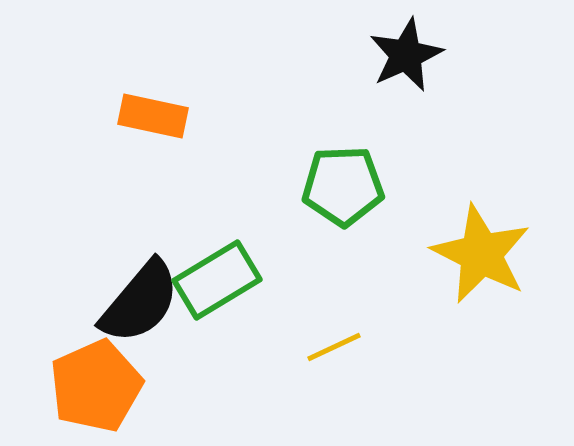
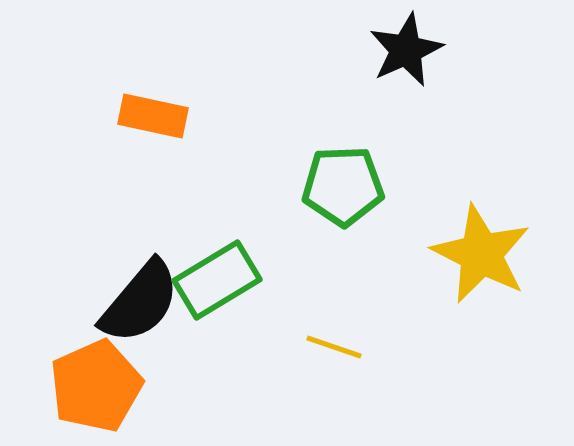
black star: moved 5 px up
yellow line: rotated 44 degrees clockwise
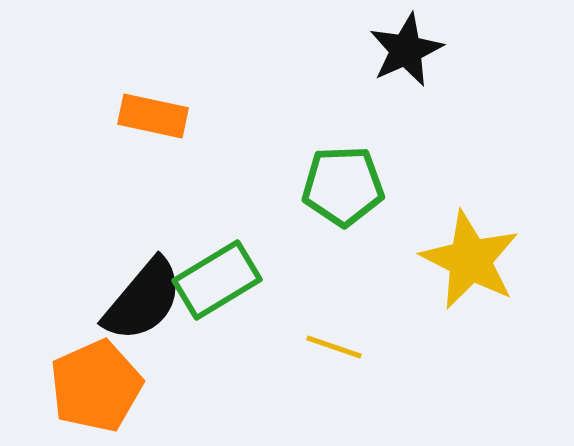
yellow star: moved 11 px left, 6 px down
black semicircle: moved 3 px right, 2 px up
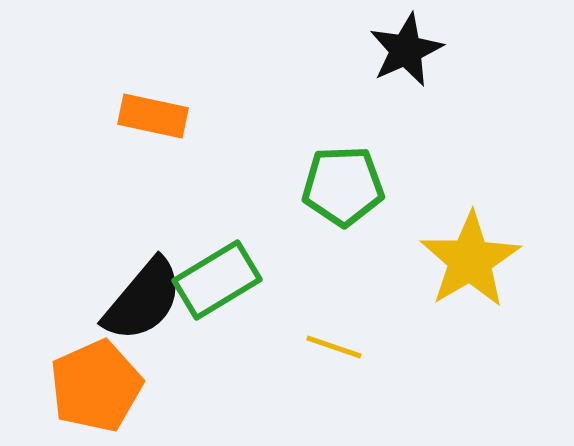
yellow star: rotated 14 degrees clockwise
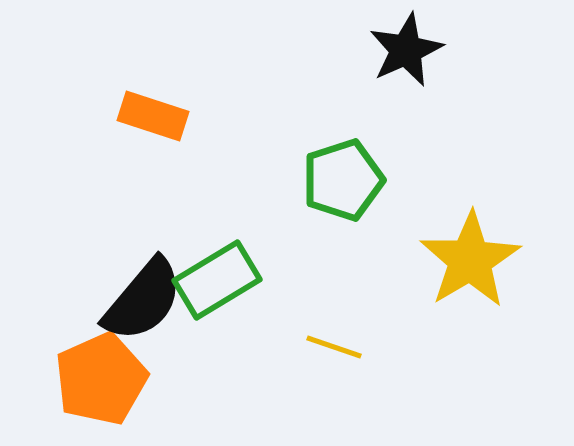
orange rectangle: rotated 6 degrees clockwise
green pentagon: moved 6 px up; rotated 16 degrees counterclockwise
orange pentagon: moved 5 px right, 7 px up
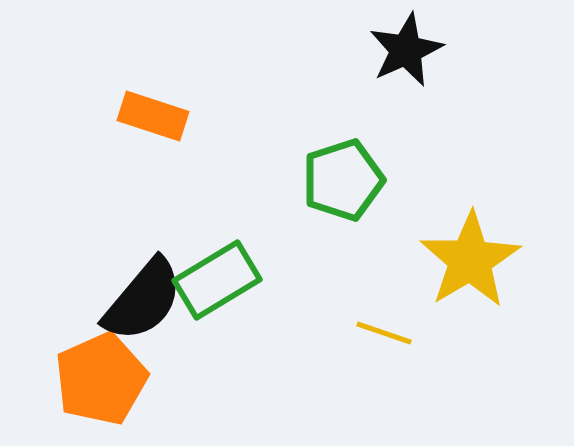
yellow line: moved 50 px right, 14 px up
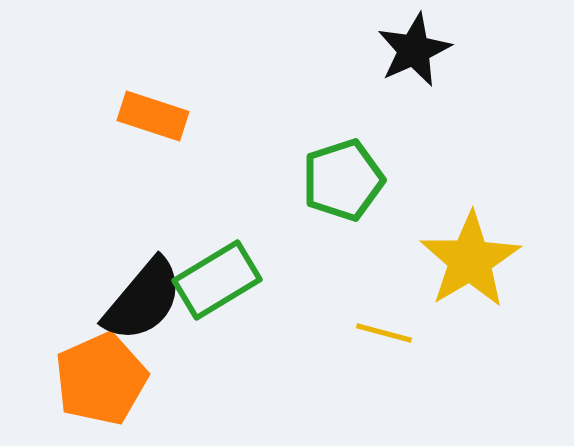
black star: moved 8 px right
yellow line: rotated 4 degrees counterclockwise
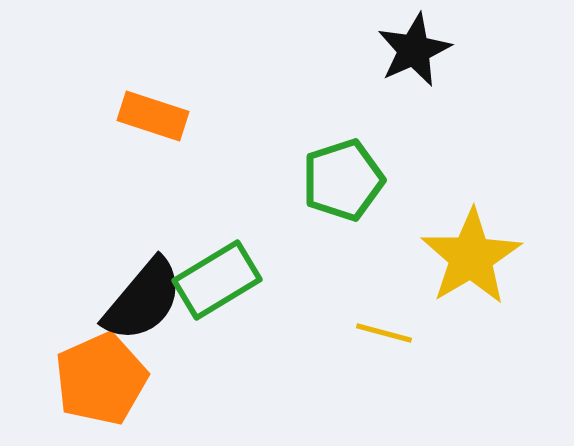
yellow star: moved 1 px right, 3 px up
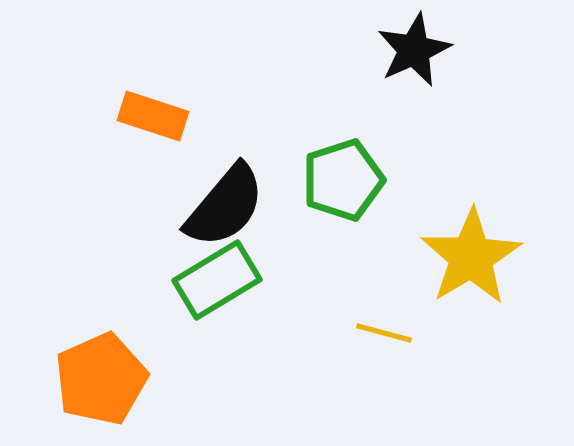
black semicircle: moved 82 px right, 94 px up
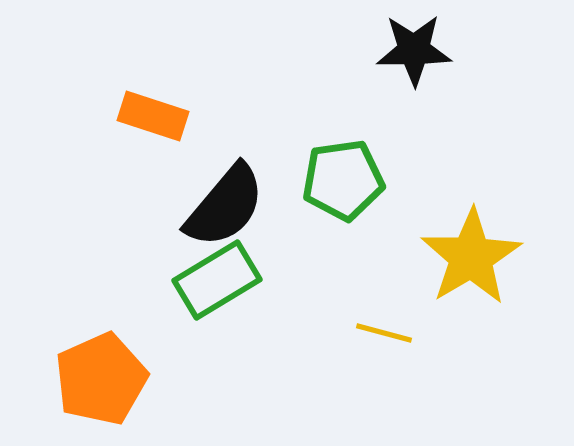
black star: rotated 24 degrees clockwise
green pentagon: rotated 10 degrees clockwise
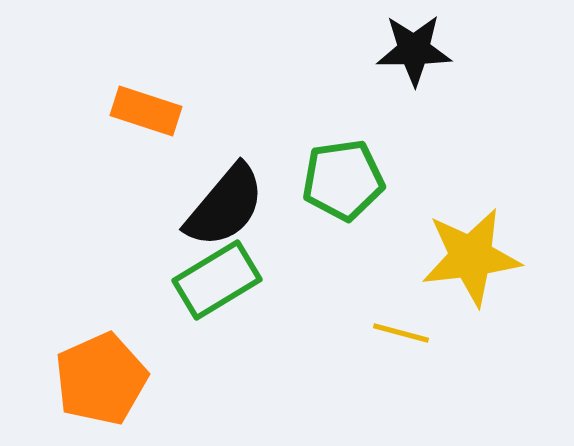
orange rectangle: moved 7 px left, 5 px up
yellow star: rotated 24 degrees clockwise
yellow line: moved 17 px right
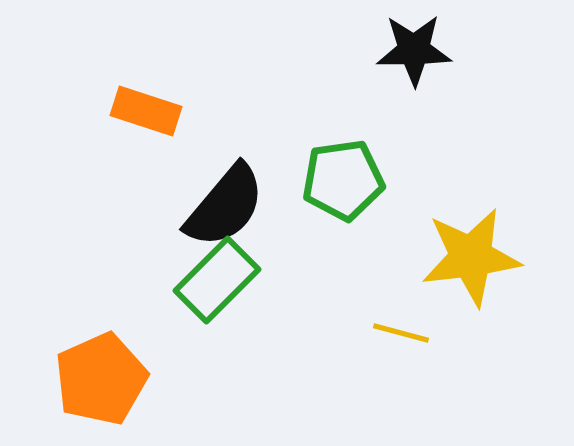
green rectangle: rotated 14 degrees counterclockwise
